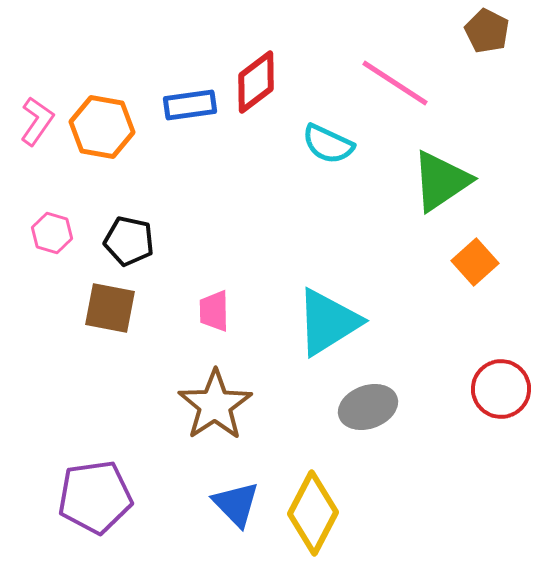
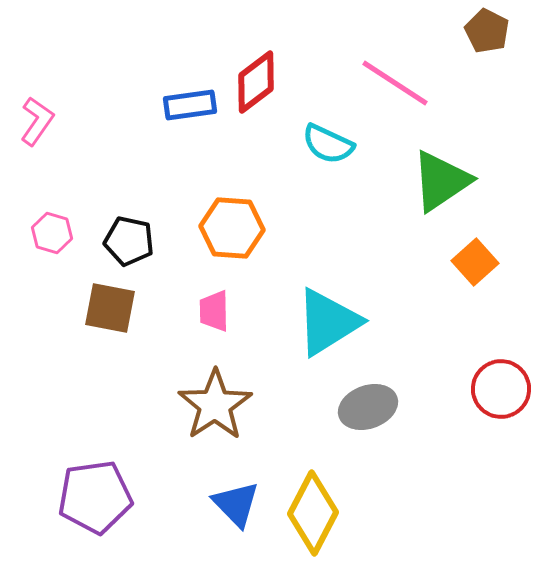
orange hexagon: moved 130 px right, 101 px down; rotated 6 degrees counterclockwise
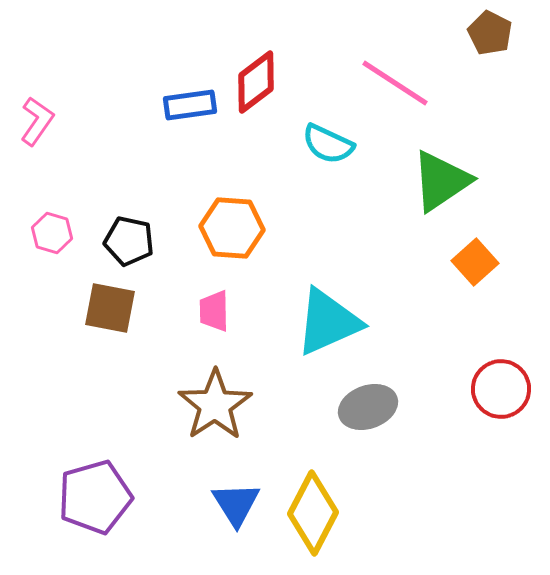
brown pentagon: moved 3 px right, 2 px down
cyan triangle: rotated 8 degrees clockwise
purple pentagon: rotated 8 degrees counterclockwise
blue triangle: rotated 12 degrees clockwise
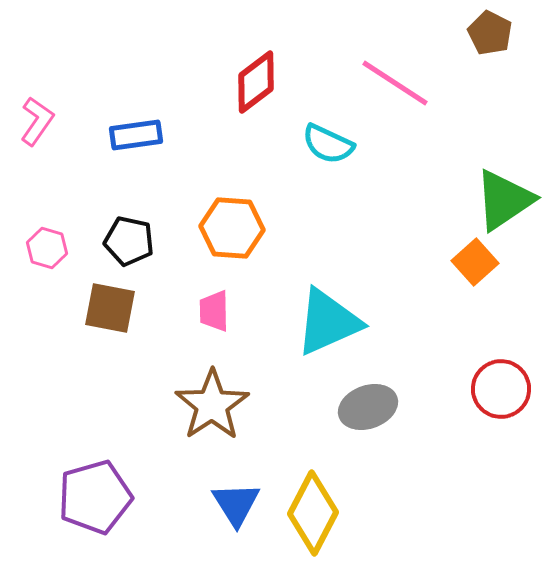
blue rectangle: moved 54 px left, 30 px down
green triangle: moved 63 px right, 19 px down
pink hexagon: moved 5 px left, 15 px down
brown star: moved 3 px left
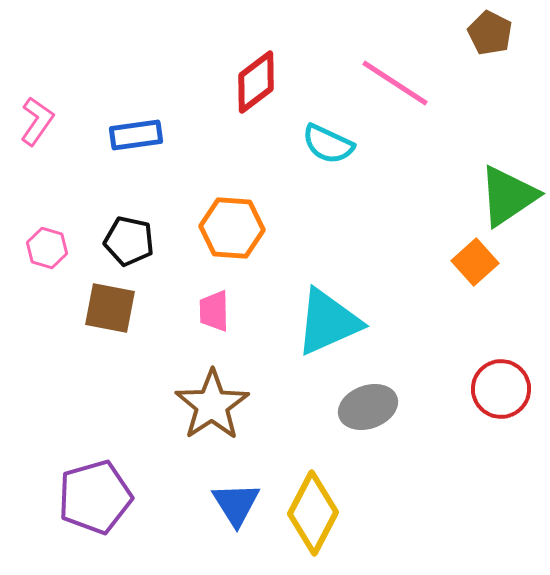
green triangle: moved 4 px right, 4 px up
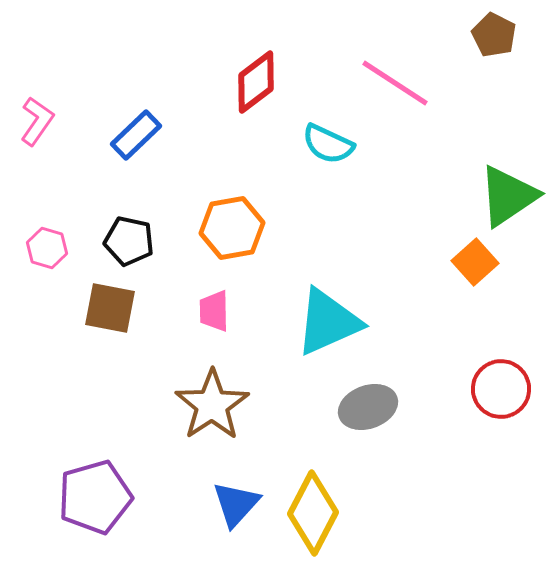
brown pentagon: moved 4 px right, 2 px down
blue rectangle: rotated 36 degrees counterclockwise
orange hexagon: rotated 14 degrees counterclockwise
blue triangle: rotated 14 degrees clockwise
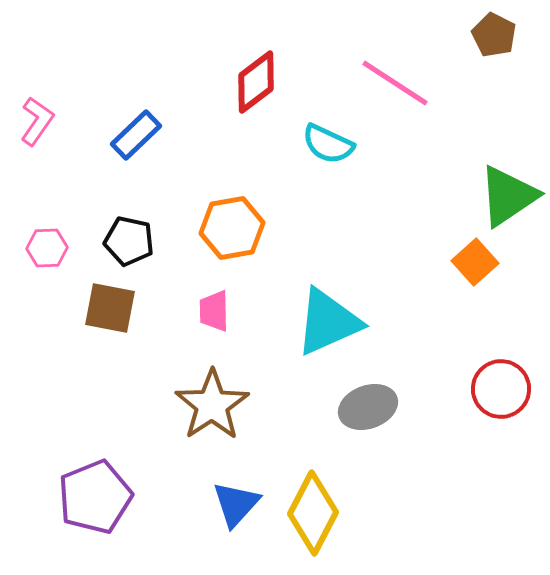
pink hexagon: rotated 18 degrees counterclockwise
purple pentagon: rotated 6 degrees counterclockwise
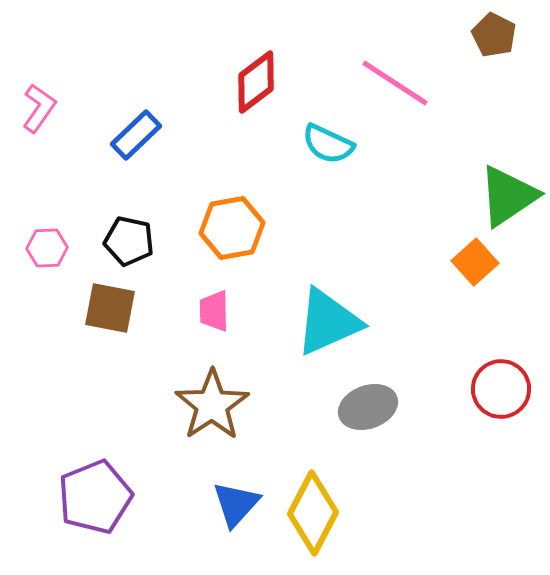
pink L-shape: moved 2 px right, 13 px up
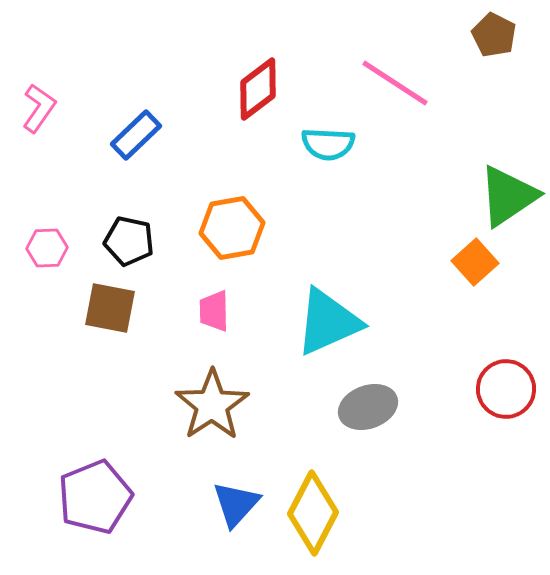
red diamond: moved 2 px right, 7 px down
cyan semicircle: rotated 22 degrees counterclockwise
red circle: moved 5 px right
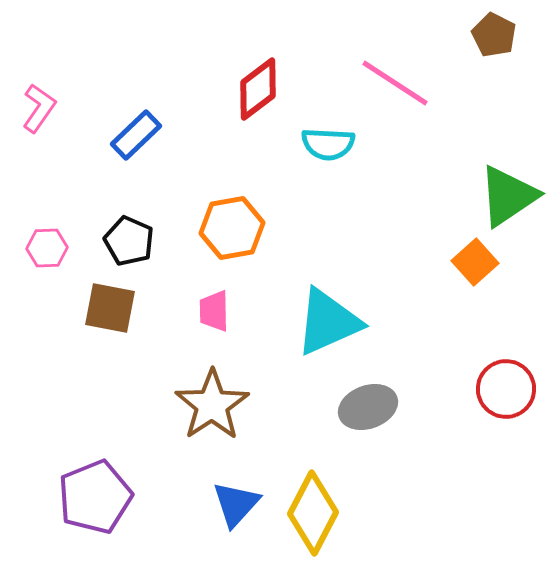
black pentagon: rotated 12 degrees clockwise
